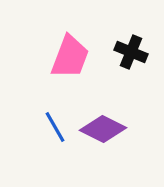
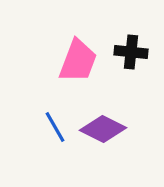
black cross: rotated 16 degrees counterclockwise
pink trapezoid: moved 8 px right, 4 px down
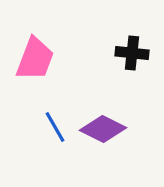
black cross: moved 1 px right, 1 px down
pink trapezoid: moved 43 px left, 2 px up
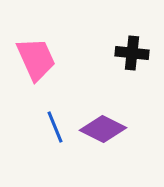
pink trapezoid: moved 1 px right; rotated 45 degrees counterclockwise
blue line: rotated 8 degrees clockwise
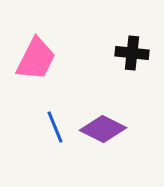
pink trapezoid: rotated 51 degrees clockwise
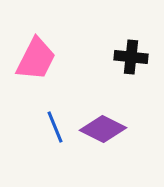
black cross: moved 1 px left, 4 px down
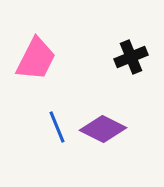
black cross: rotated 28 degrees counterclockwise
blue line: moved 2 px right
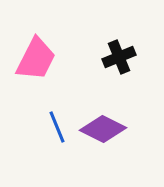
black cross: moved 12 px left
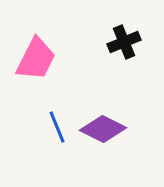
black cross: moved 5 px right, 15 px up
